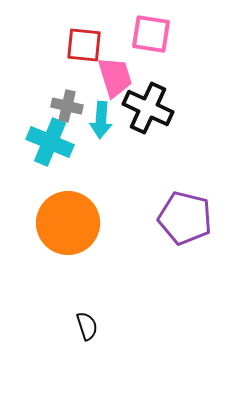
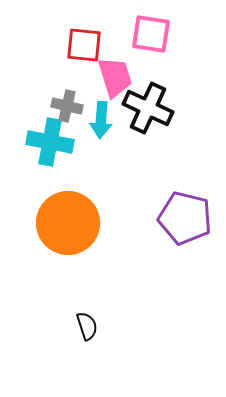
cyan cross: rotated 12 degrees counterclockwise
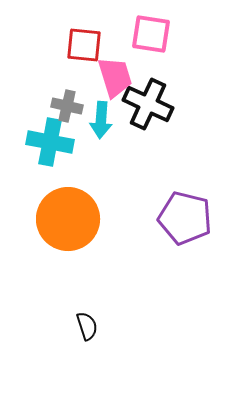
black cross: moved 4 px up
orange circle: moved 4 px up
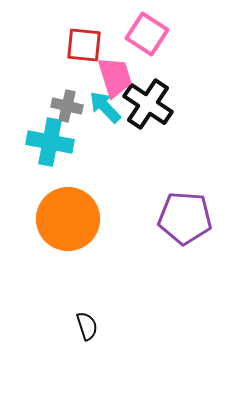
pink square: moved 4 px left; rotated 24 degrees clockwise
black cross: rotated 9 degrees clockwise
cyan arrow: moved 4 px right, 13 px up; rotated 132 degrees clockwise
purple pentagon: rotated 10 degrees counterclockwise
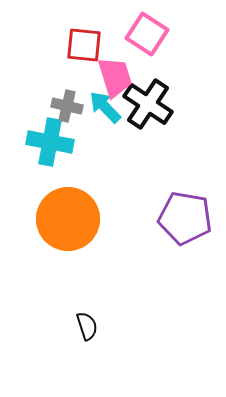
purple pentagon: rotated 6 degrees clockwise
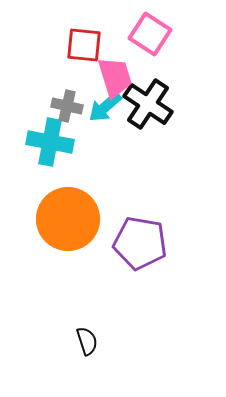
pink square: moved 3 px right
cyan arrow: rotated 87 degrees counterclockwise
purple pentagon: moved 45 px left, 25 px down
black semicircle: moved 15 px down
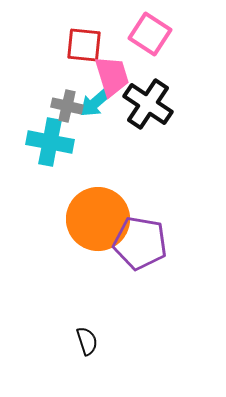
pink trapezoid: moved 3 px left, 1 px up
cyan arrow: moved 9 px left, 5 px up
orange circle: moved 30 px right
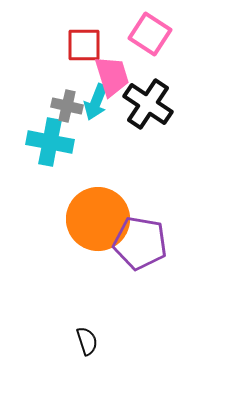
red square: rotated 6 degrees counterclockwise
cyan arrow: rotated 27 degrees counterclockwise
